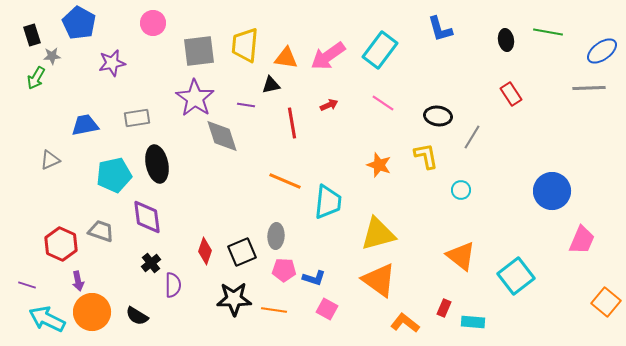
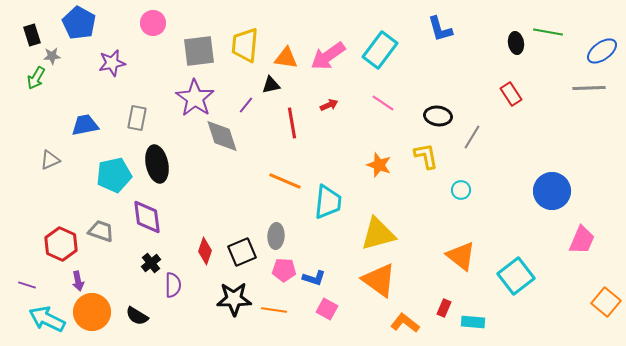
black ellipse at (506, 40): moved 10 px right, 3 px down
purple line at (246, 105): rotated 60 degrees counterclockwise
gray rectangle at (137, 118): rotated 70 degrees counterclockwise
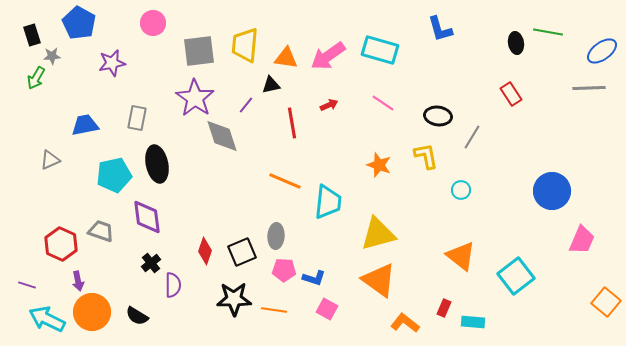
cyan rectangle at (380, 50): rotated 69 degrees clockwise
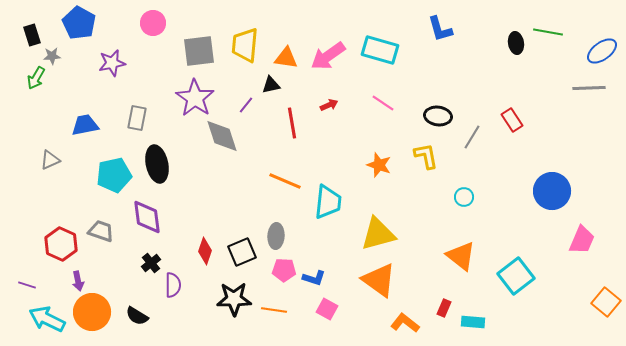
red rectangle at (511, 94): moved 1 px right, 26 px down
cyan circle at (461, 190): moved 3 px right, 7 px down
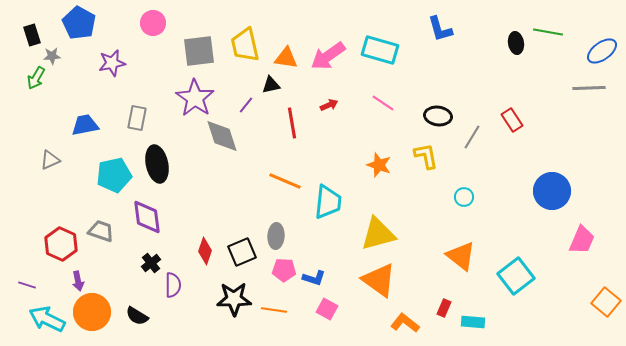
yellow trapezoid at (245, 45): rotated 18 degrees counterclockwise
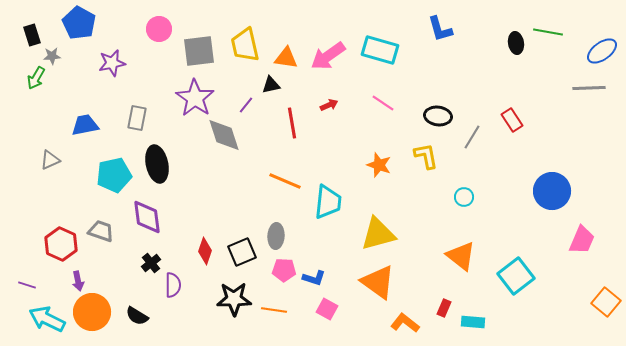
pink circle at (153, 23): moved 6 px right, 6 px down
gray diamond at (222, 136): moved 2 px right, 1 px up
orange triangle at (379, 280): moved 1 px left, 2 px down
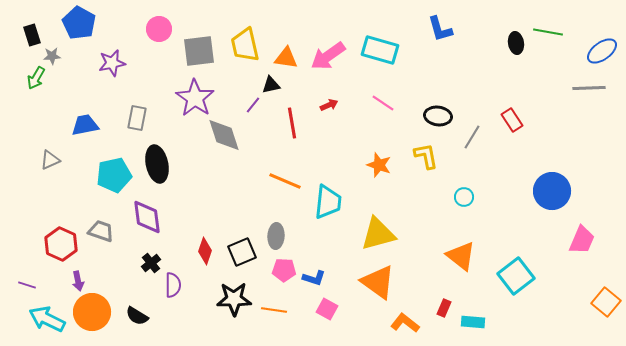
purple line at (246, 105): moved 7 px right
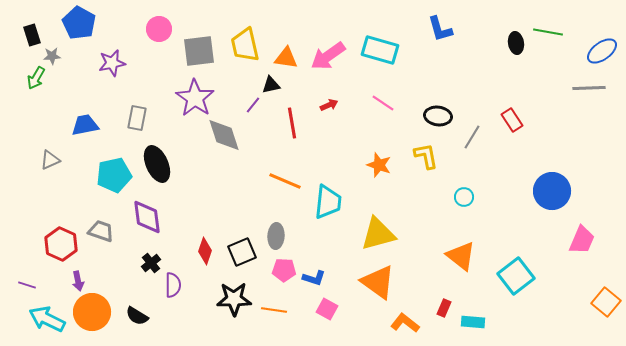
black ellipse at (157, 164): rotated 12 degrees counterclockwise
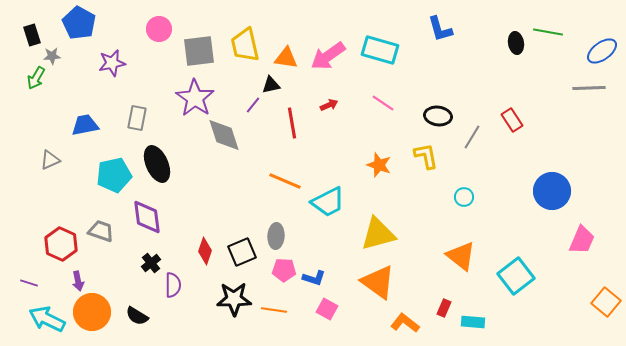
cyan trapezoid at (328, 202): rotated 57 degrees clockwise
purple line at (27, 285): moved 2 px right, 2 px up
